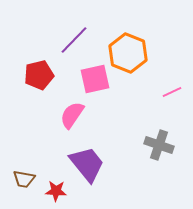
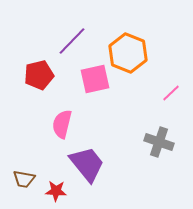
purple line: moved 2 px left, 1 px down
pink line: moved 1 px left, 1 px down; rotated 18 degrees counterclockwise
pink semicircle: moved 10 px left, 9 px down; rotated 20 degrees counterclockwise
gray cross: moved 3 px up
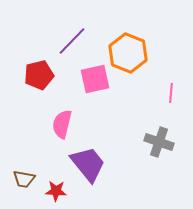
pink line: rotated 42 degrees counterclockwise
purple trapezoid: moved 1 px right
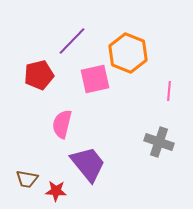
pink line: moved 2 px left, 2 px up
brown trapezoid: moved 3 px right
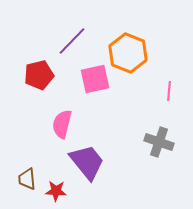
purple trapezoid: moved 1 px left, 2 px up
brown trapezoid: rotated 75 degrees clockwise
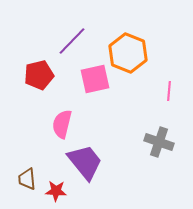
purple trapezoid: moved 2 px left
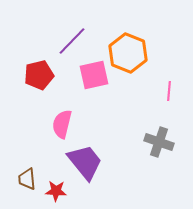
pink square: moved 1 px left, 4 px up
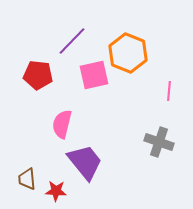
red pentagon: moved 1 px left; rotated 20 degrees clockwise
